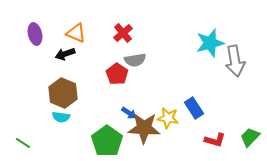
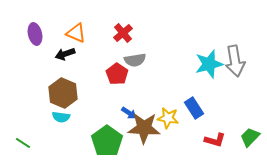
cyan star: moved 1 px left, 21 px down
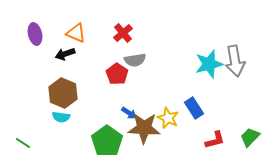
yellow star: rotated 15 degrees clockwise
red L-shape: rotated 30 degrees counterclockwise
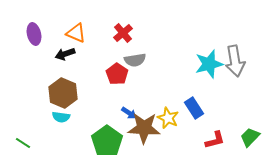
purple ellipse: moved 1 px left
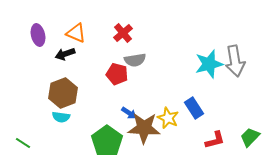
purple ellipse: moved 4 px right, 1 px down
red pentagon: rotated 20 degrees counterclockwise
brown hexagon: rotated 16 degrees clockwise
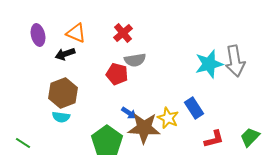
red L-shape: moved 1 px left, 1 px up
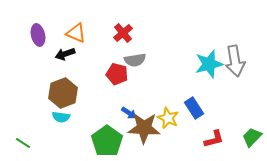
green trapezoid: moved 2 px right
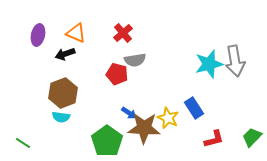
purple ellipse: rotated 25 degrees clockwise
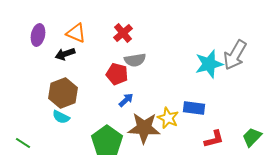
gray arrow: moved 6 px up; rotated 40 degrees clockwise
blue rectangle: rotated 50 degrees counterclockwise
blue arrow: moved 3 px left, 13 px up; rotated 77 degrees counterclockwise
cyan semicircle: rotated 18 degrees clockwise
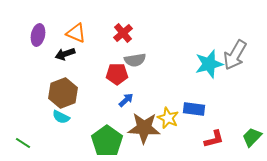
red pentagon: rotated 15 degrees counterclockwise
blue rectangle: moved 1 px down
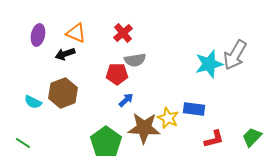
cyan semicircle: moved 28 px left, 15 px up
green pentagon: moved 1 px left, 1 px down
